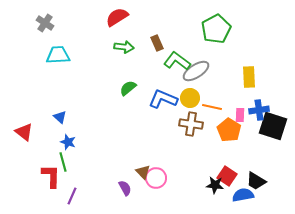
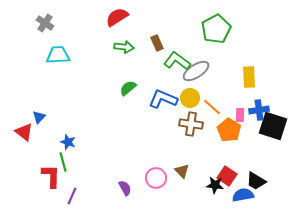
orange line: rotated 30 degrees clockwise
blue triangle: moved 21 px left; rotated 32 degrees clockwise
brown triangle: moved 39 px right, 1 px up
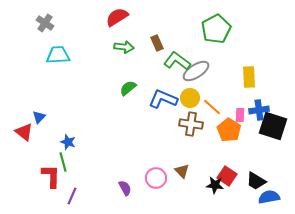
blue semicircle: moved 26 px right, 2 px down
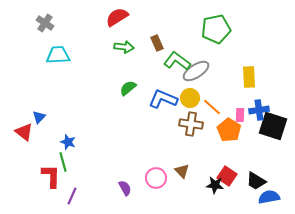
green pentagon: rotated 16 degrees clockwise
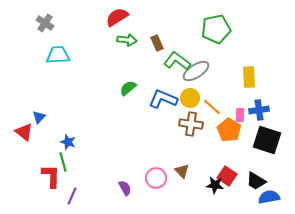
green arrow: moved 3 px right, 7 px up
black square: moved 6 px left, 14 px down
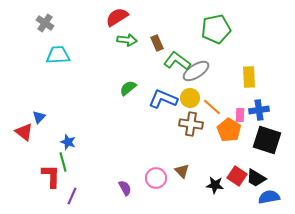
red square: moved 10 px right
black trapezoid: moved 3 px up
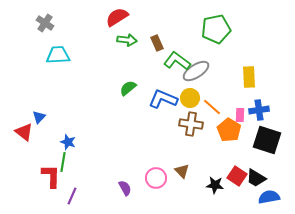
green line: rotated 24 degrees clockwise
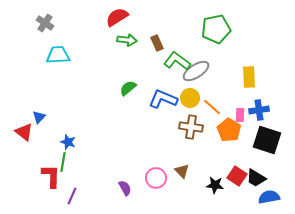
brown cross: moved 3 px down
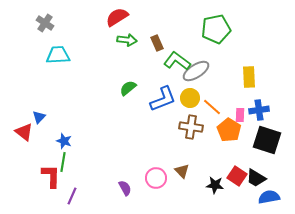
blue L-shape: rotated 136 degrees clockwise
blue star: moved 4 px left, 1 px up
